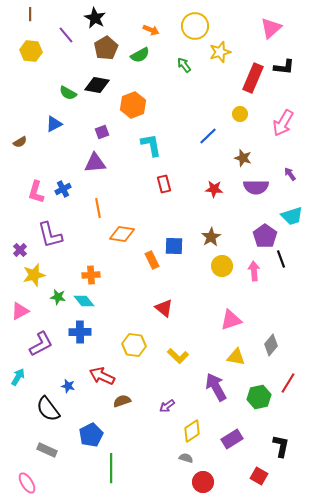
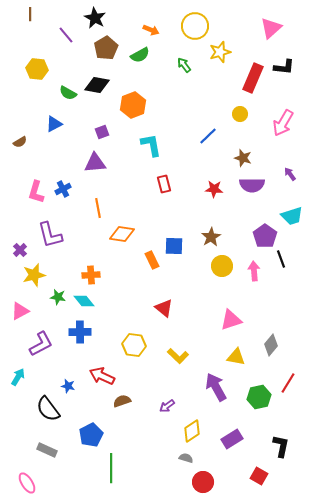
yellow hexagon at (31, 51): moved 6 px right, 18 px down
purple semicircle at (256, 187): moved 4 px left, 2 px up
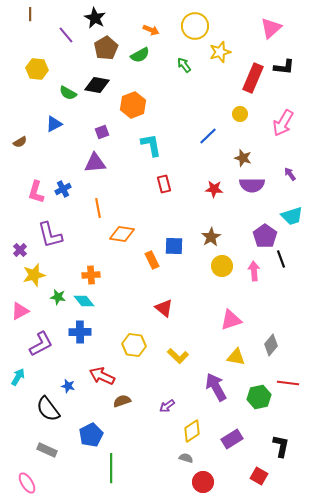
red line at (288, 383): rotated 65 degrees clockwise
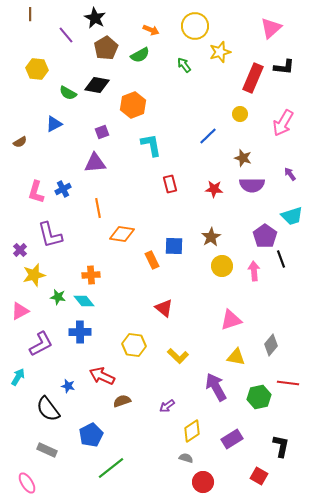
red rectangle at (164, 184): moved 6 px right
green line at (111, 468): rotated 52 degrees clockwise
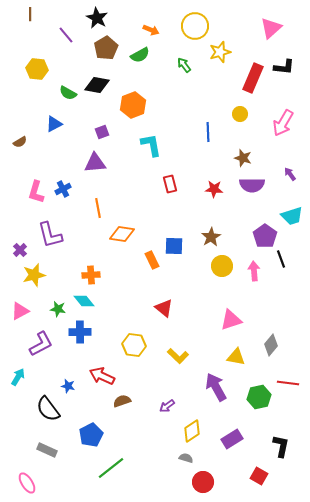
black star at (95, 18): moved 2 px right
blue line at (208, 136): moved 4 px up; rotated 48 degrees counterclockwise
green star at (58, 297): moved 12 px down
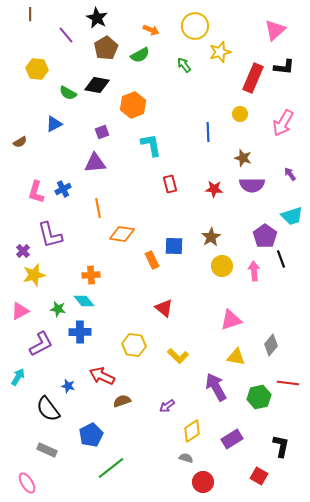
pink triangle at (271, 28): moved 4 px right, 2 px down
purple cross at (20, 250): moved 3 px right, 1 px down
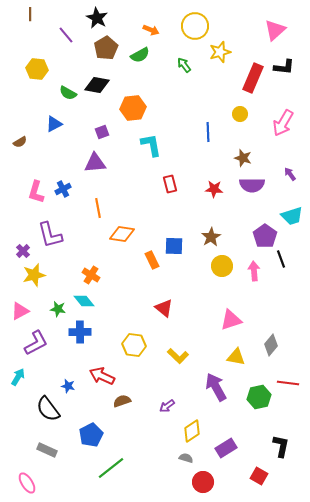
orange hexagon at (133, 105): moved 3 px down; rotated 15 degrees clockwise
orange cross at (91, 275): rotated 36 degrees clockwise
purple L-shape at (41, 344): moved 5 px left, 1 px up
purple rectangle at (232, 439): moved 6 px left, 9 px down
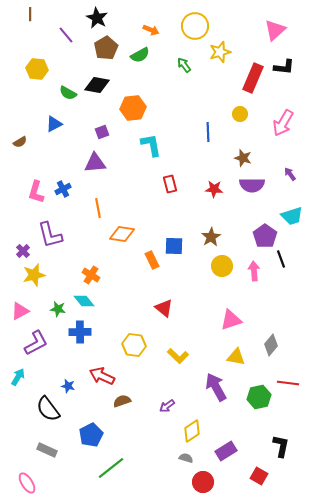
purple rectangle at (226, 448): moved 3 px down
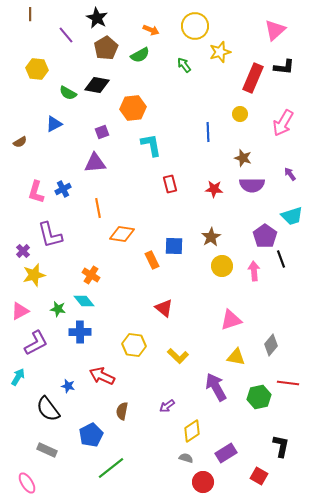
brown semicircle at (122, 401): moved 10 px down; rotated 60 degrees counterclockwise
purple rectangle at (226, 451): moved 2 px down
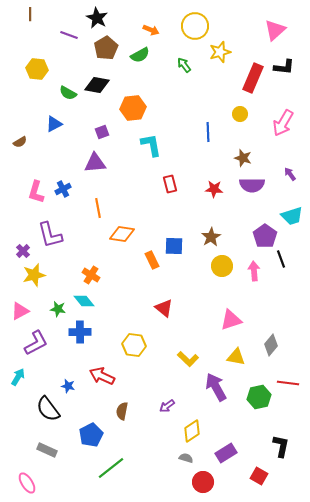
purple line at (66, 35): moved 3 px right; rotated 30 degrees counterclockwise
yellow L-shape at (178, 356): moved 10 px right, 3 px down
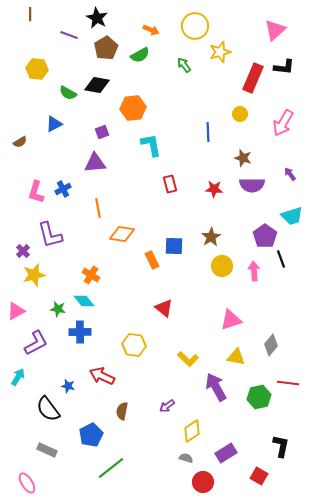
pink triangle at (20, 311): moved 4 px left
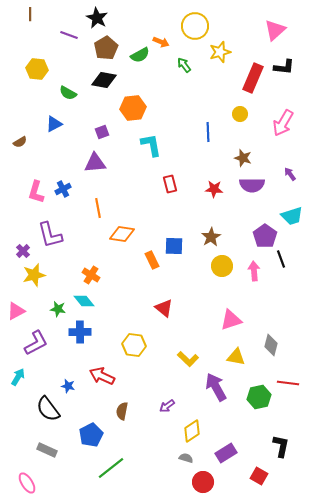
orange arrow at (151, 30): moved 10 px right, 12 px down
black diamond at (97, 85): moved 7 px right, 5 px up
gray diamond at (271, 345): rotated 25 degrees counterclockwise
